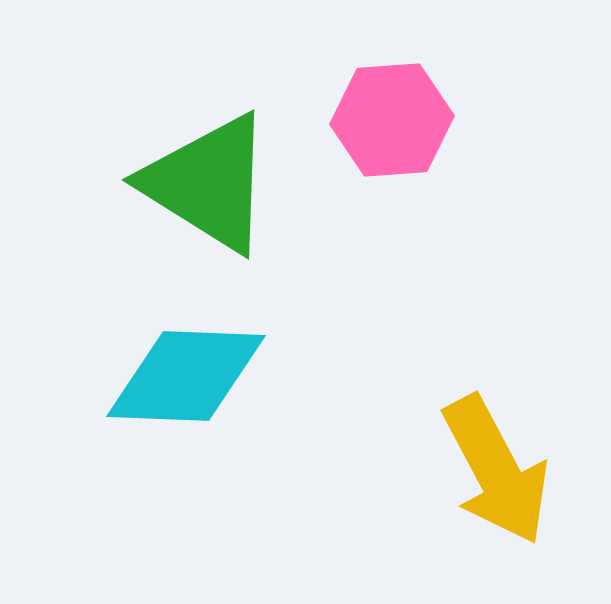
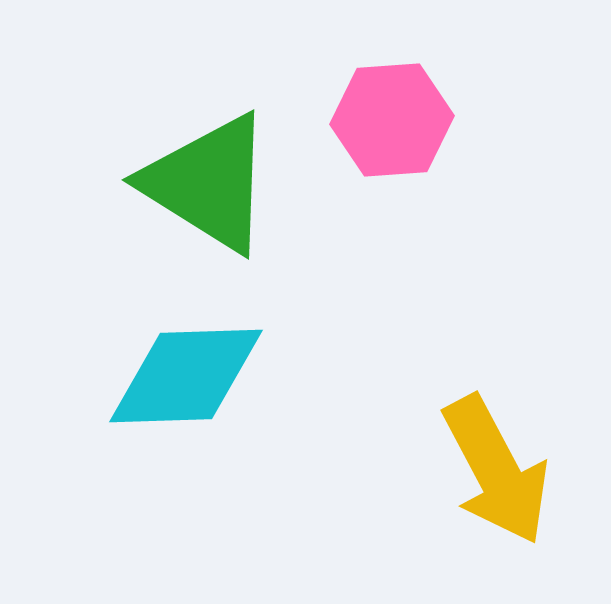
cyan diamond: rotated 4 degrees counterclockwise
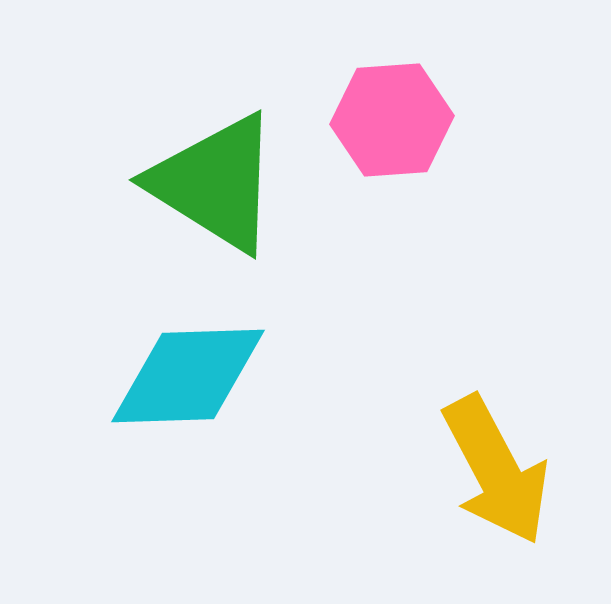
green triangle: moved 7 px right
cyan diamond: moved 2 px right
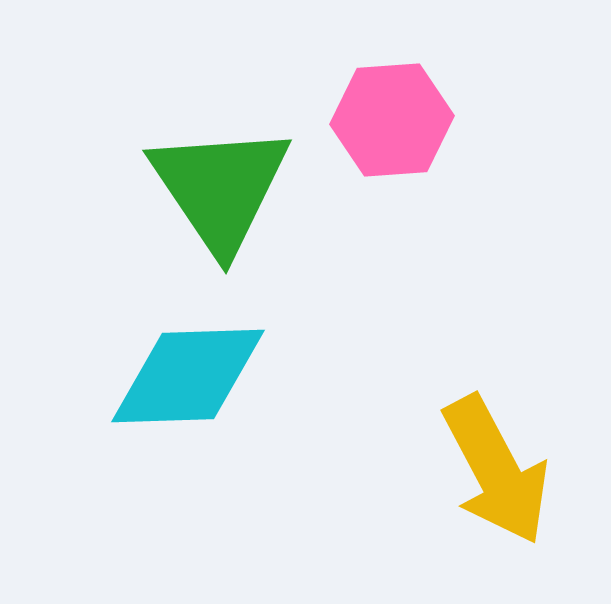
green triangle: moved 5 px right, 5 px down; rotated 24 degrees clockwise
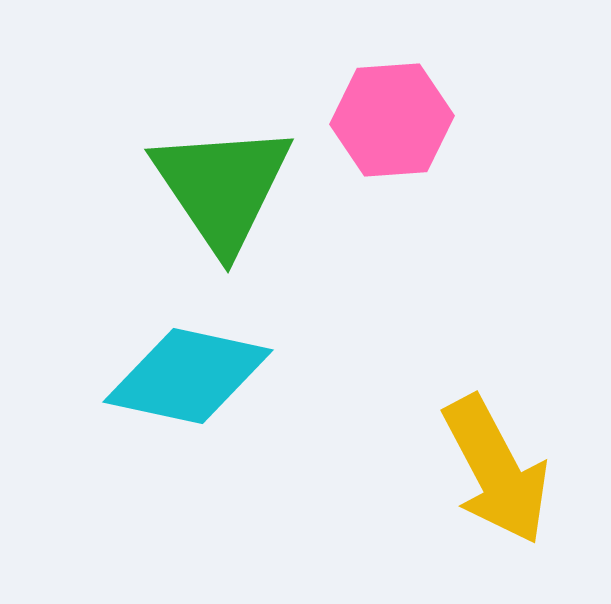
green triangle: moved 2 px right, 1 px up
cyan diamond: rotated 14 degrees clockwise
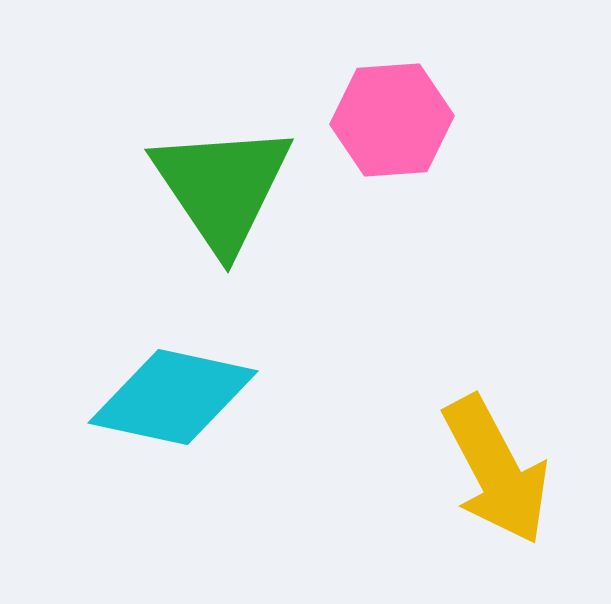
cyan diamond: moved 15 px left, 21 px down
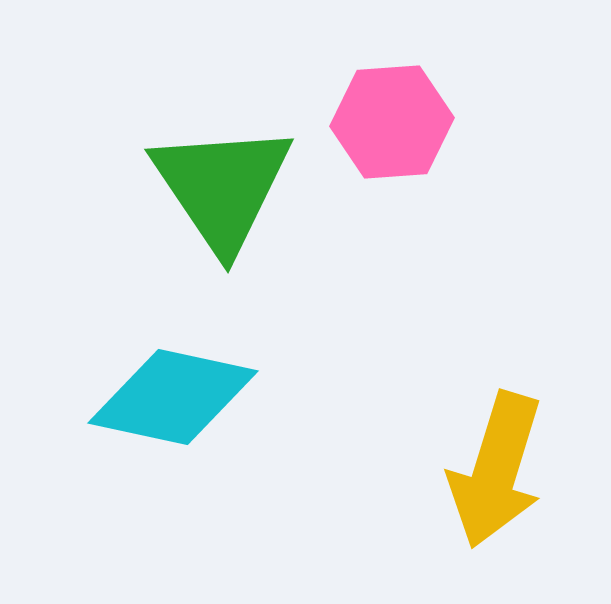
pink hexagon: moved 2 px down
yellow arrow: rotated 45 degrees clockwise
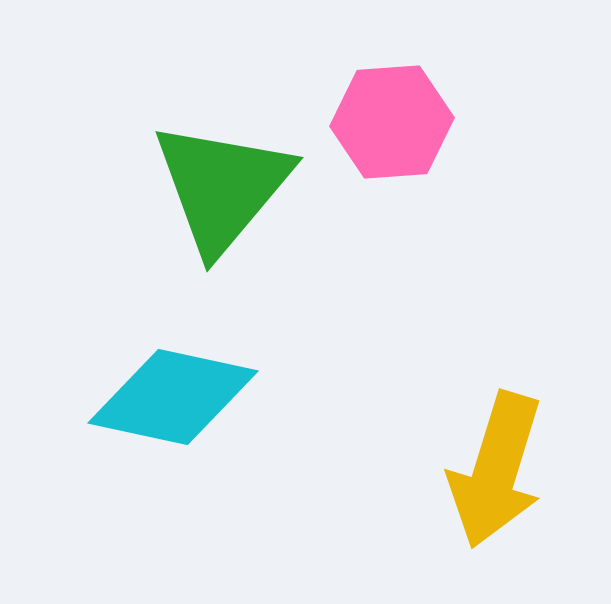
green triangle: rotated 14 degrees clockwise
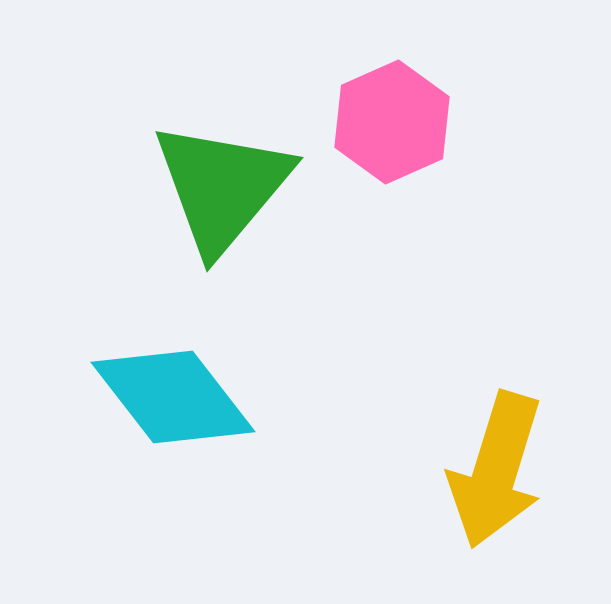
pink hexagon: rotated 20 degrees counterclockwise
cyan diamond: rotated 40 degrees clockwise
